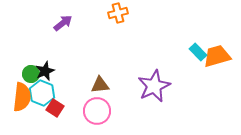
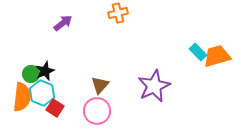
brown triangle: rotated 42 degrees counterclockwise
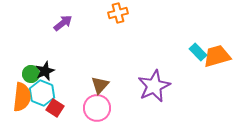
pink circle: moved 3 px up
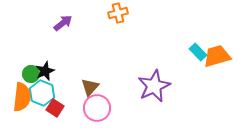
brown triangle: moved 10 px left, 2 px down
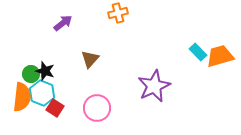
orange trapezoid: moved 3 px right
black star: rotated 30 degrees counterclockwise
brown triangle: moved 28 px up
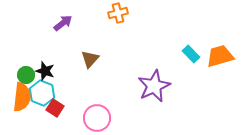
cyan rectangle: moved 7 px left, 2 px down
green circle: moved 5 px left, 1 px down
pink circle: moved 10 px down
